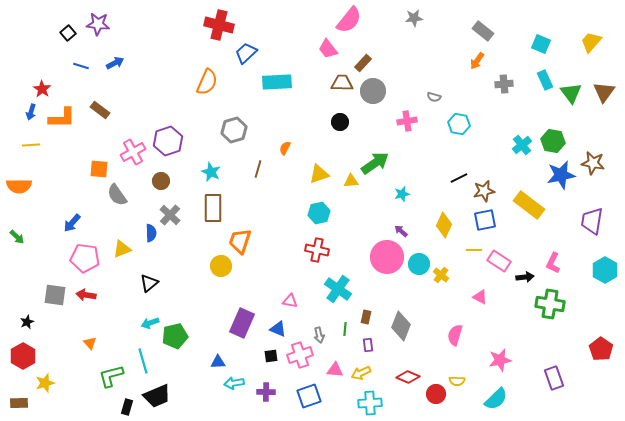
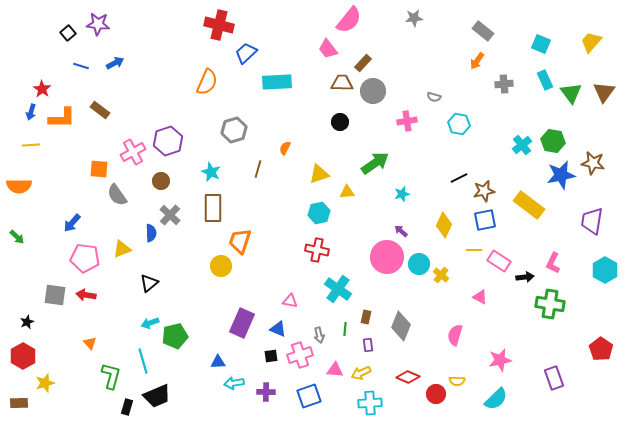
yellow triangle at (351, 181): moved 4 px left, 11 px down
green L-shape at (111, 376): rotated 120 degrees clockwise
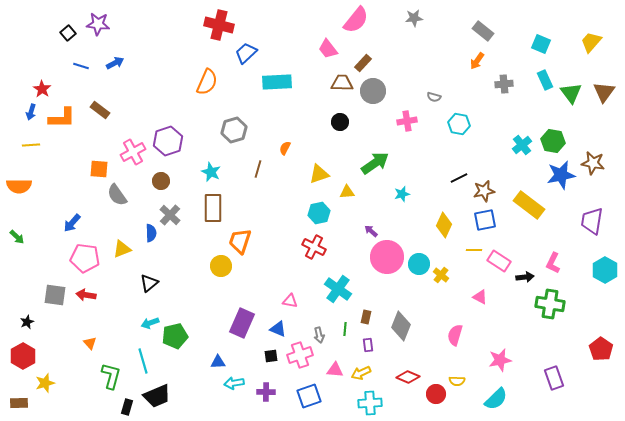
pink semicircle at (349, 20): moved 7 px right
purple arrow at (401, 231): moved 30 px left
red cross at (317, 250): moved 3 px left, 3 px up; rotated 15 degrees clockwise
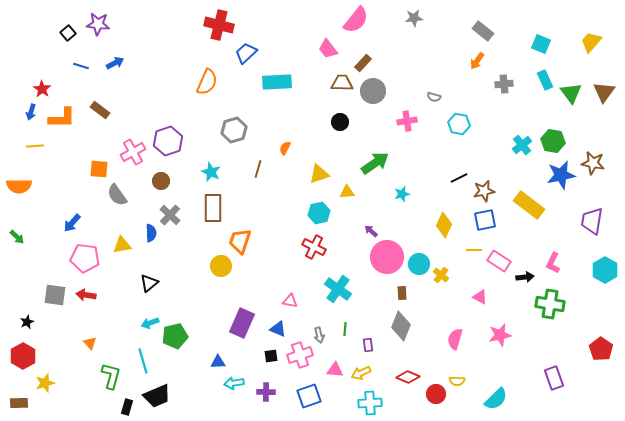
yellow line at (31, 145): moved 4 px right, 1 px down
yellow triangle at (122, 249): moved 4 px up; rotated 12 degrees clockwise
brown rectangle at (366, 317): moved 36 px right, 24 px up; rotated 16 degrees counterclockwise
pink semicircle at (455, 335): moved 4 px down
pink star at (500, 360): moved 25 px up
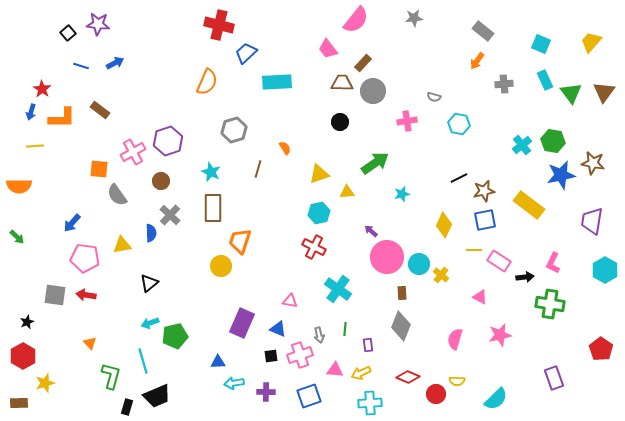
orange semicircle at (285, 148): rotated 120 degrees clockwise
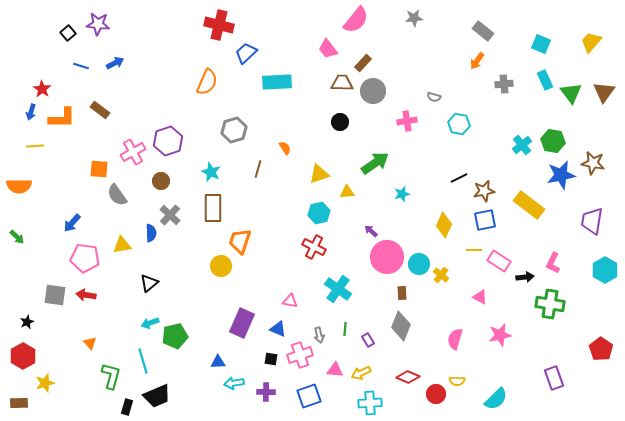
purple rectangle at (368, 345): moved 5 px up; rotated 24 degrees counterclockwise
black square at (271, 356): moved 3 px down; rotated 16 degrees clockwise
